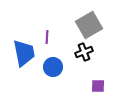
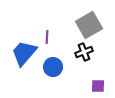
blue trapezoid: rotated 128 degrees counterclockwise
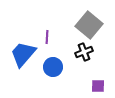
gray square: rotated 20 degrees counterclockwise
blue trapezoid: moved 1 px left, 1 px down
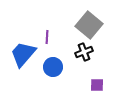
purple square: moved 1 px left, 1 px up
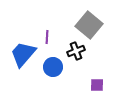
black cross: moved 8 px left, 1 px up
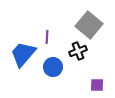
black cross: moved 2 px right
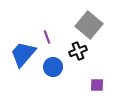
purple line: rotated 24 degrees counterclockwise
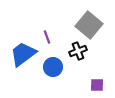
blue trapezoid: rotated 12 degrees clockwise
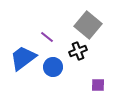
gray square: moved 1 px left
purple line: rotated 32 degrees counterclockwise
blue trapezoid: moved 4 px down
purple square: moved 1 px right
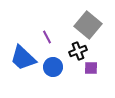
purple line: rotated 24 degrees clockwise
blue trapezoid: rotated 100 degrees counterclockwise
purple square: moved 7 px left, 17 px up
